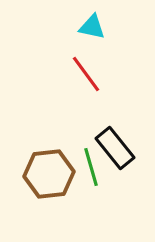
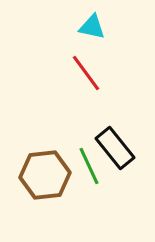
red line: moved 1 px up
green line: moved 2 px left, 1 px up; rotated 9 degrees counterclockwise
brown hexagon: moved 4 px left, 1 px down
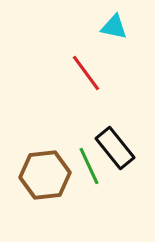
cyan triangle: moved 22 px right
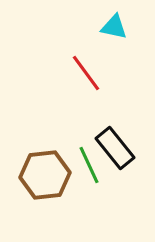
green line: moved 1 px up
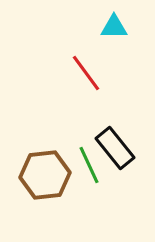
cyan triangle: rotated 12 degrees counterclockwise
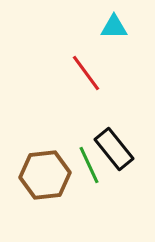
black rectangle: moved 1 px left, 1 px down
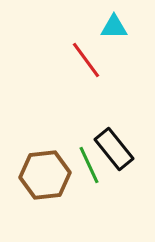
red line: moved 13 px up
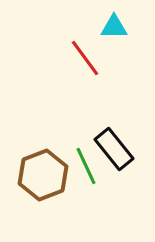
red line: moved 1 px left, 2 px up
green line: moved 3 px left, 1 px down
brown hexagon: moved 2 px left; rotated 15 degrees counterclockwise
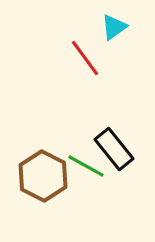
cyan triangle: rotated 36 degrees counterclockwise
green line: rotated 36 degrees counterclockwise
brown hexagon: moved 1 px down; rotated 12 degrees counterclockwise
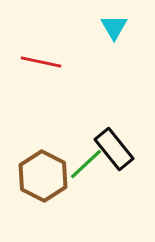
cyan triangle: rotated 24 degrees counterclockwise
red line: moved 44 px left, 4 px down; rotated 42 degrees counterclockwise
green line: moved 2 px up; rotated 72 degrees counterclockwise
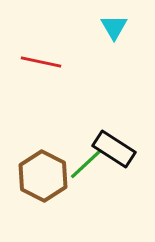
black rectangle: rotated 18 degrees counterclockwise
